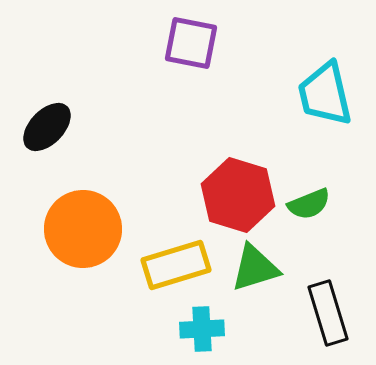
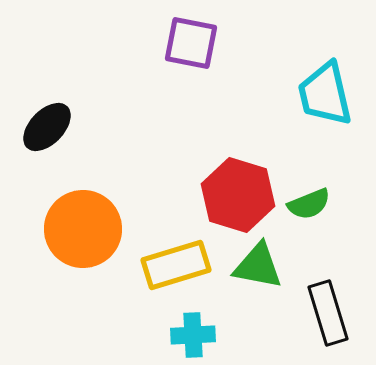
green triangle: moved 3 px right, 2 px up; rotated 28 degrees clockwise
cyan cross: moved 9 px left, 6 px down
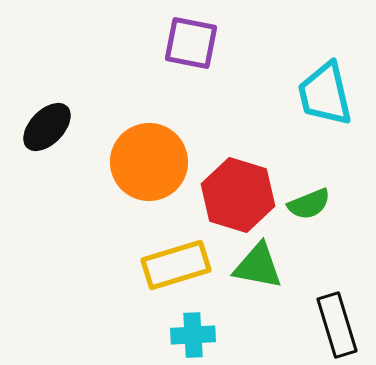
orange circle: moved 66 px right, 67 px up
black rectangle: moved 9 px right, 12 px down
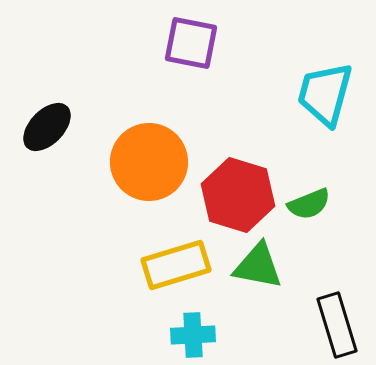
cyan trapezoid: rotated 28 degrees clockwise
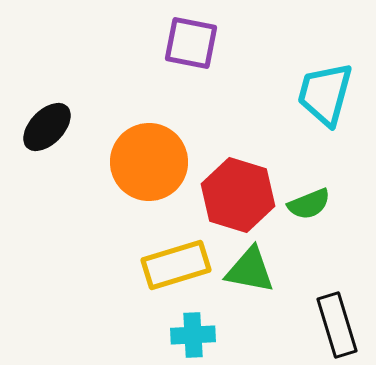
green triangle: moved 8 px left, 4 px down
